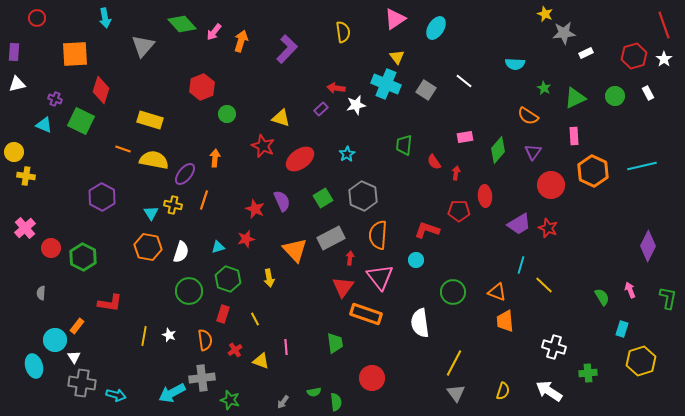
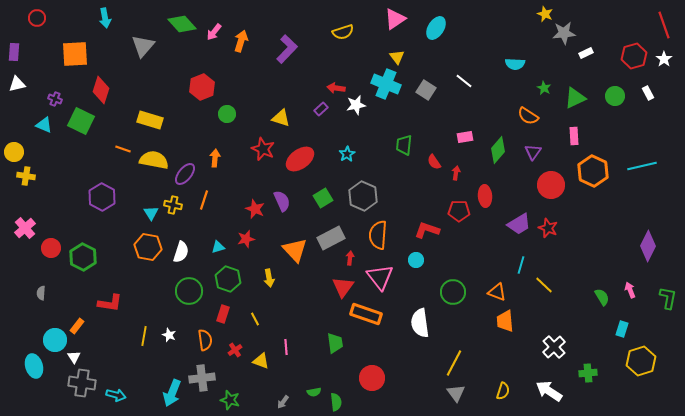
yellow semicircle at (343, 32): rotated 80 degrees clockwise
red star at (263, 146): moved 3 px down
white cross at (554, 347): rotated 30 degrees clockwise
cyan arrow at (172, 393): rotated 40 degrees counterclockwise
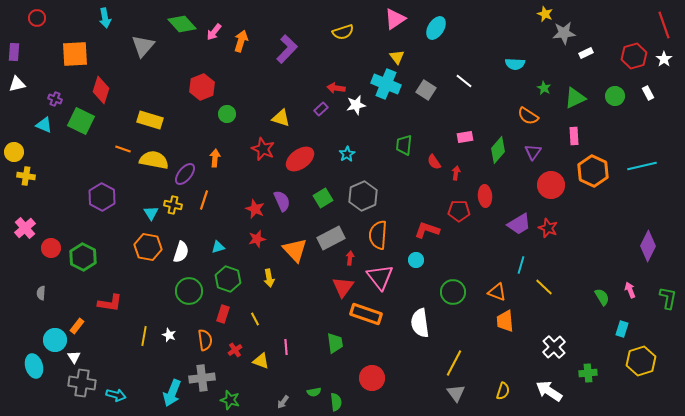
gray hexagon at (363, 196): rotated 12 degrees clockwise
red star at (246, 239): moved 11 px right
yellow line at (544, 285): moved 2 px down
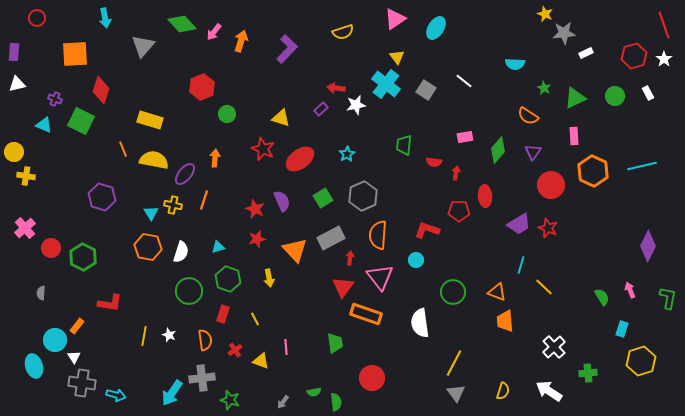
cyan cross at (386, 84): rotated 16 degrees clockwise
orange line at (123, 149): rotated 49 degrees clockwise
red semicircle at (434, 162): rotated 49 degrees counterclockwise
purple hexagon at (102, 197): rotated 12 degrees counterclockwise
cyan arrow at (172, 393): rotated 12 degrees clockwise
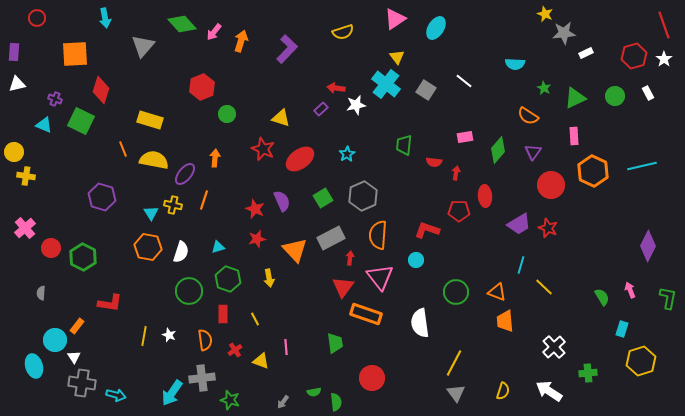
green circle at (453, 292): moved 3 px right
red rectangle at (223, 314): rotated 18 degrees counterclockwise
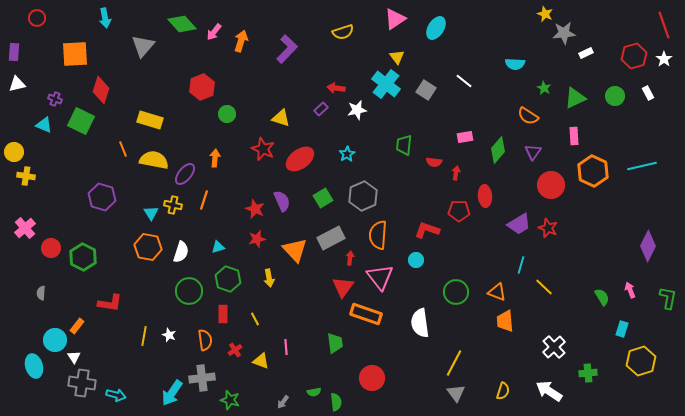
white star at (356, 105): moved 1 px right, 5 px down
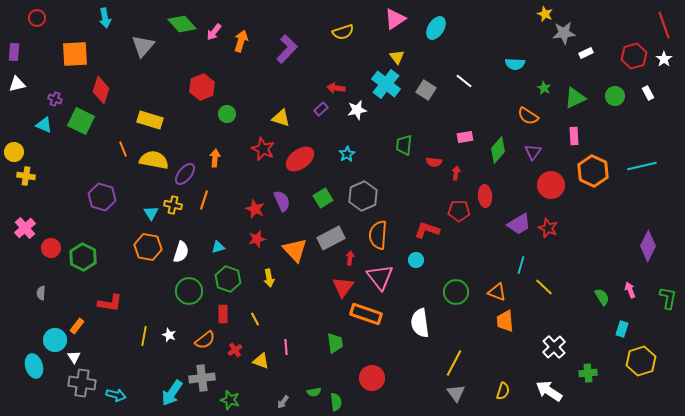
orange semicircle at (205, 340): rotated 60 degrees clockwise
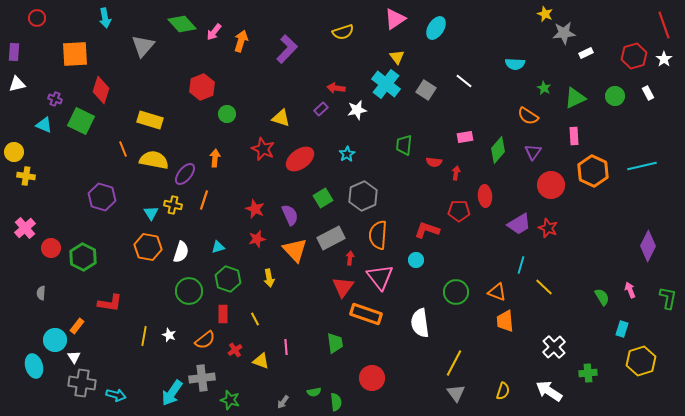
purple semicircle at (282, 201): moved 8 px right, 14 px down
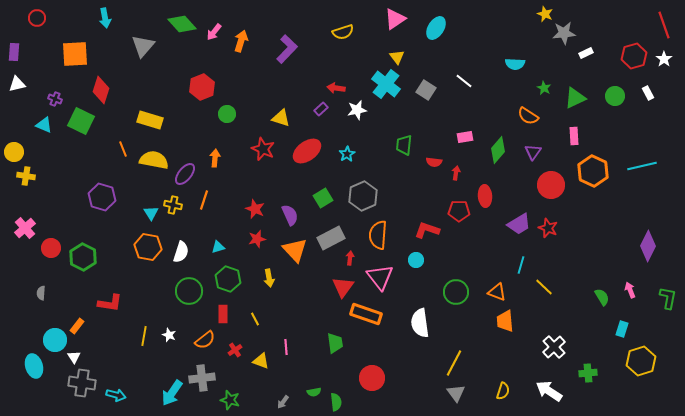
red ellipse at (300, 159): moved 7 px right, 8 px up
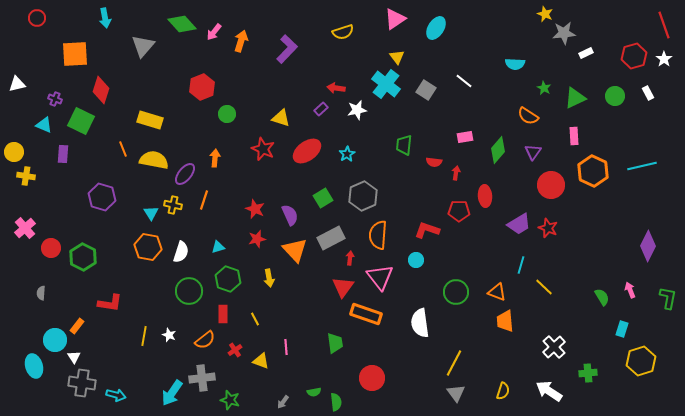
purple rectangle at (14, 52): moved 49 px right, 102 px down
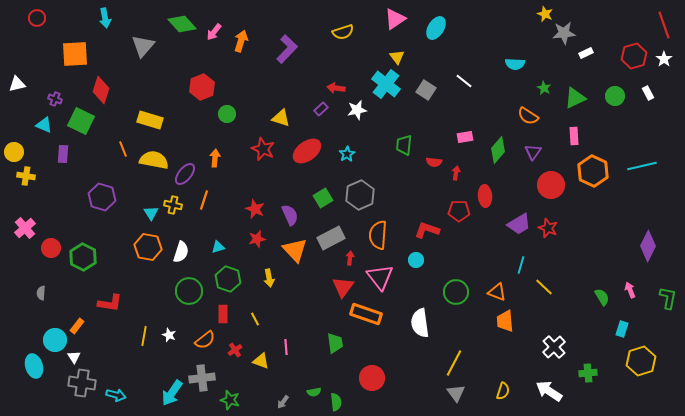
gray hexagon at (363, 196): moved 3 px left, 1 px up
